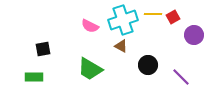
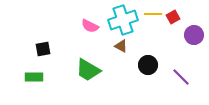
green trapezoid: moved 2 px left, 1 px down
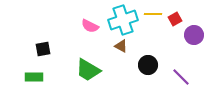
red square: moved 2 px right, 2 px down
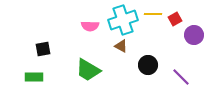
pink semicircle: rotated 24 degrees counterclockwise
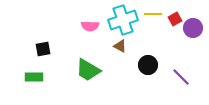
purple circle: moved 1 px left, 7 px up
brown triangle: moved 1 px left
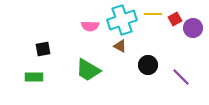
cyan cross: moved 1 px left
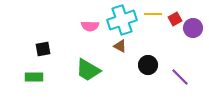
purple line: moved 1 px left
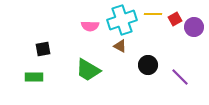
purple circle: moved 1 px right, 1 px up
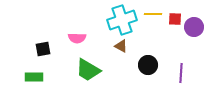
red square: rotated 32 degrees clockwise
pink semicircle: moved 13 px left, 12 px down
brown triangle: moved 1 px right
purple line: moved 1 px right, 4 px up; rotated 48 degrees clockwise
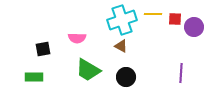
black circle: moved 22 px left, 12 px down
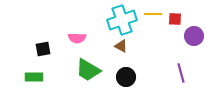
purple circle: moved 9 px down
purple line: rotated 18 degrees counterclockwise
